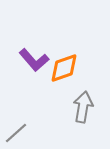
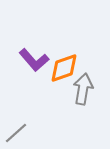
gray arrow: moved 18 px up
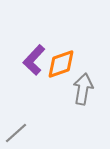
purple L-shape: rotated 84 degrees clockwise
orange diamond: moved 3 px left, 4 px up
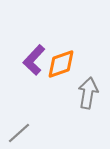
gray arrow: moved 5 px right, 4 px down
gray line: moved 3 px right
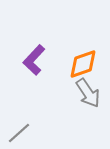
orange diamond: moved 22 px right
gray arrow: rotated 136 degrees clockwise
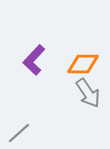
orange diamond: rotated 20 degrees clockwise
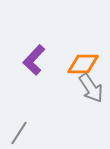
gray arrow: moved 3 px right, 5 px up
gray line: rotated 15 degrees counterclockwise
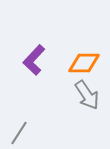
orange diamond: moved 1 px right, 1 px up
gray arrow: moved 4 px left, 7 px down
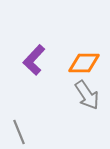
gray line: moved 1 px up; rotated 55 degrees counterclockwise
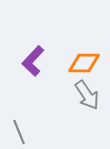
purple L-shape: moved 1 px left, 1 px down
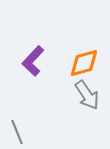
orange diamond: rotated 16 degrees counterclockwise
gray line: moved 2 px left
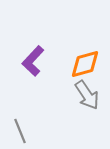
orange diamond: moved 1 px right, 1 px down
gray line: moved 3 px right, 1 px up
